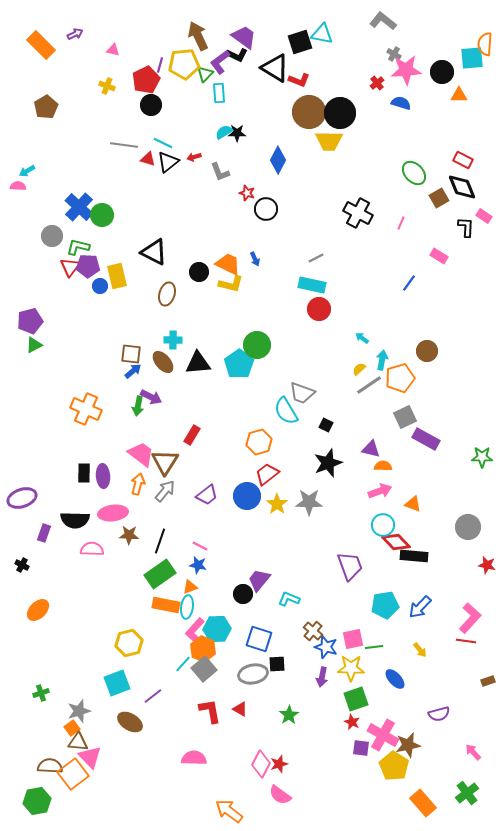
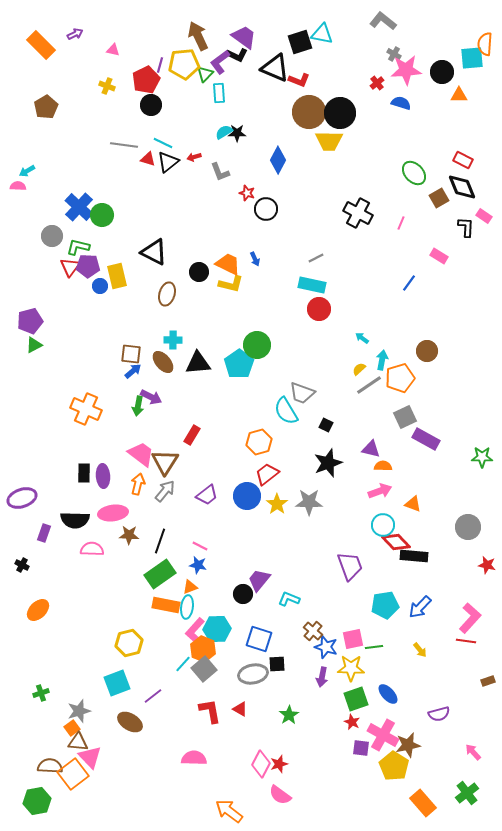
black triangle at (275, 68): rotated 8 degrees counterclockwise
blue ellipse at (395, 679): moved 7 px left, 15 px down
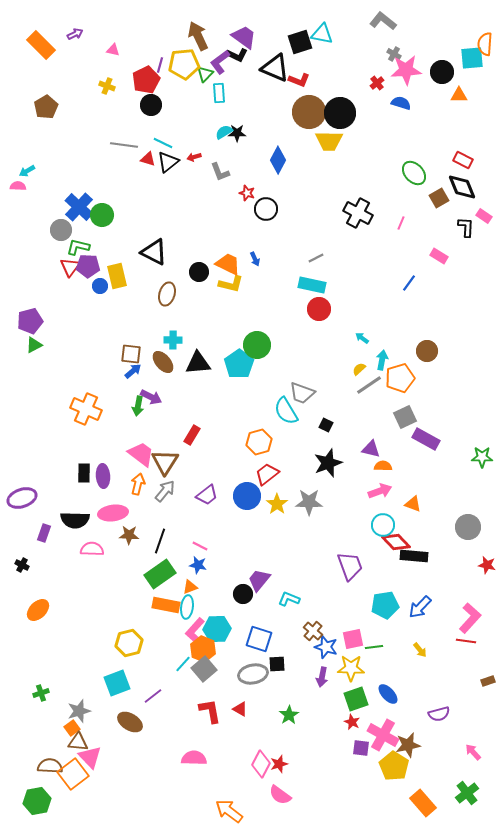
gray circle at (52, 236): moved 9 px right, 6 px up
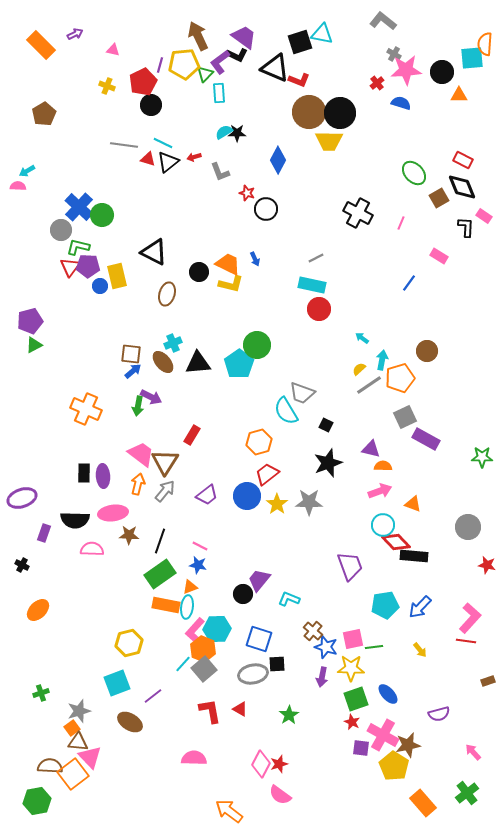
red pentagon at (146, 80): moved 3 px left, 2 px down
brown pentagon at (46, 107): moved 2 px left, 7 px down
cyan cross at (173, 340): moved 3 px down; rotated 24 degrees counterclockwise
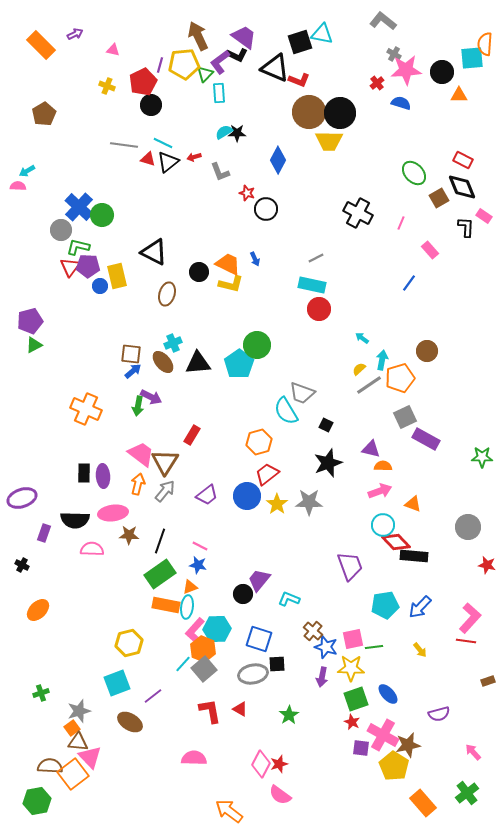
pink rectangle at (439, 256): moved 9 px left, 6 px up; rotated 18 degrees clockwise
